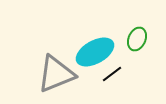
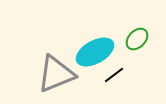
green ellipse: rotated 20 degrees clockwise
black line: moved 2 px right, 1 px down
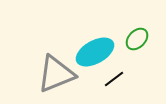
black line: moved 4 px down
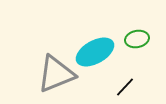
green ellipse: rotated 35 degrees clockwise
black line: moved 11 px right, 8 px down; rotated 10 degrees counterclockwise
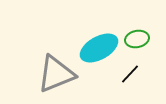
cyan ellipse: moved 4 px right, 4 px up
black line: moved 5 px right, 13 px up
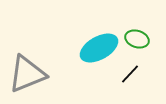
green ellipse: rotated 30 degrees clockwise
gray triangle: moved 29 px left
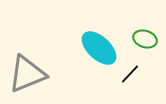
green ellipse: moved 8 px right
cyan ellipse: rotated 72 degrees clockwise
